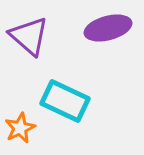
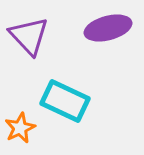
purple triangle: rotated 6 degrees clockwise
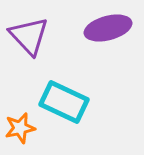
cyan rectangle: moved 1 px left, 1 px down
orange star: rotated 12 degrees clockwise
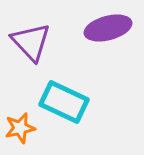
purple triangle: moved 2 px right, 6 px down
